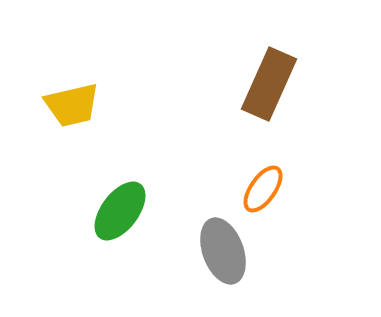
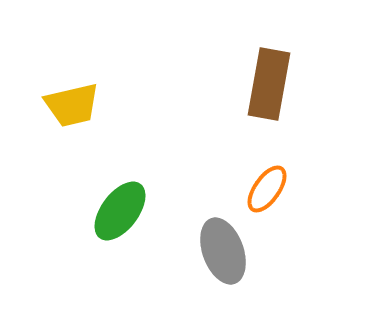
brown rectangle: rotated 14 degrees counterclockwise
orange ellipse: moved 4 px right
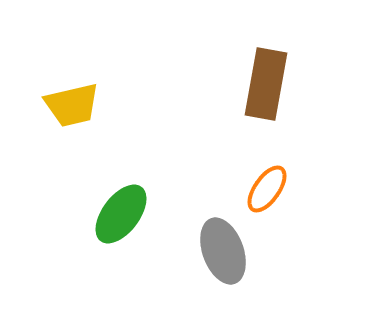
brown rectangle: moved 3 px left
green ellipse: moved 1 px right, 3 px down
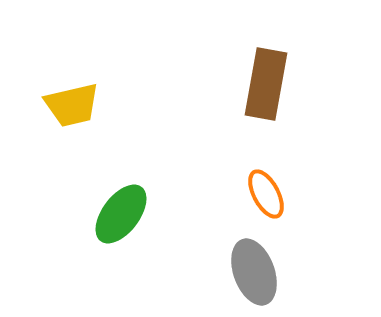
orange ellipse: moved 1 px left, 5 px down; rotated 63 degrees counterclockwise
gray ellipse: moved 31 px right, 21 px down
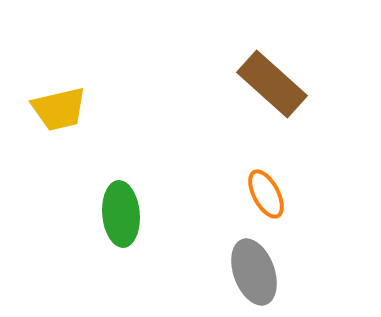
brown rectangle: moved 6 px right; rotated 58 degrees counterclockwise
yellow trapezoid: moved 13 px left, 4 px down
green ellipse: rotated 42 degrees counterclockwise
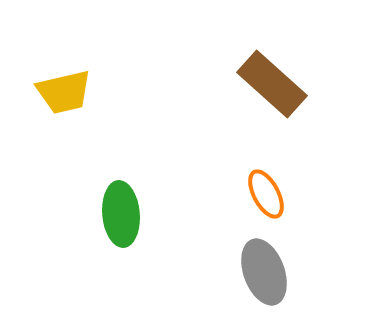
yellow trapezoid: moved 5 px right, 17 px up
gray ellipse: moved 10 px right
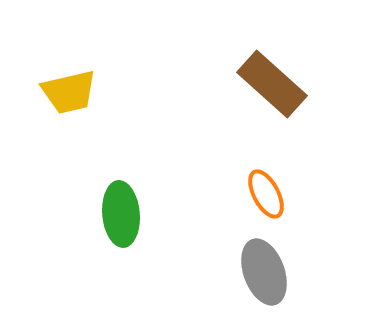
yellow trapezoid: moved 5 px right
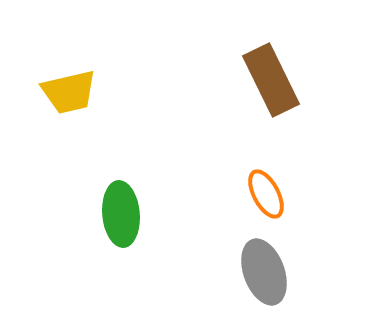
brown rectangle: moved 1 px left, 4 px up; rotated 22 degrees clockwise
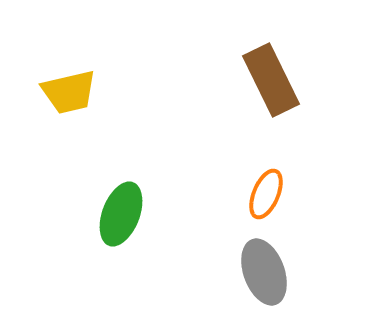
orange ellipse: rotated 51 degrees clockwise
green ellipse: rotated 26 degrees clockwise
